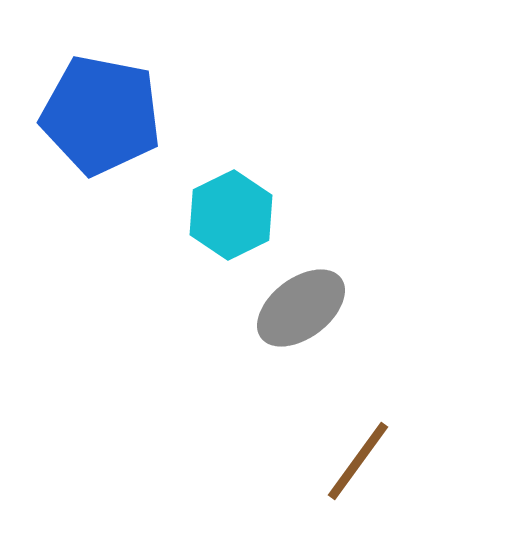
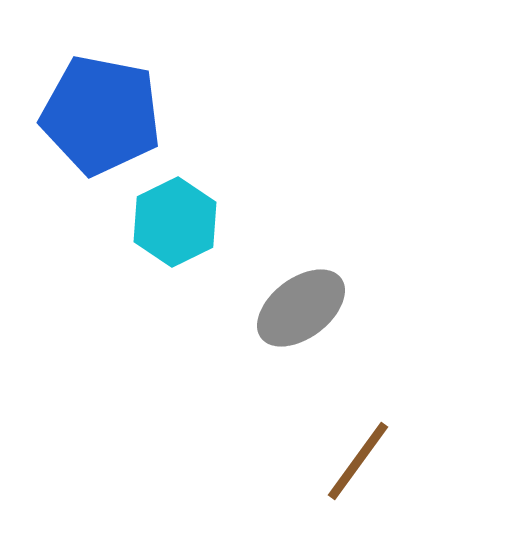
cyan hexagon: moved 56 px left, 7 px down
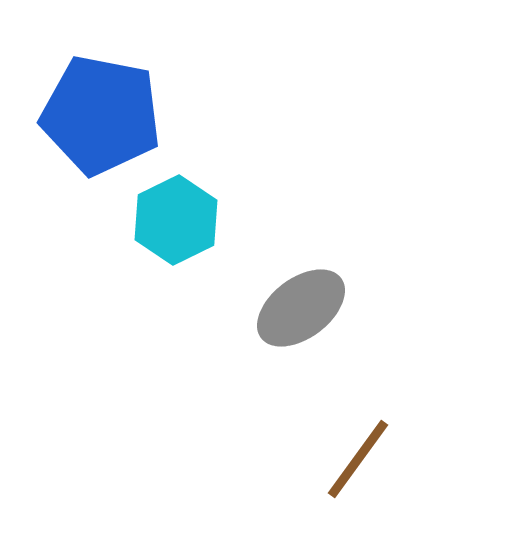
cyan hexagon: moved 1 px right, 2 px up
brown line: moved 2 px up
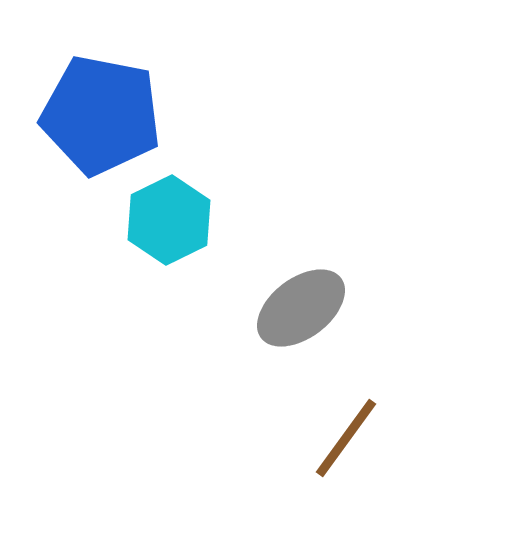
cyan hexagon: moved 7 px left
brown line: moved 12 px left, 21 px up
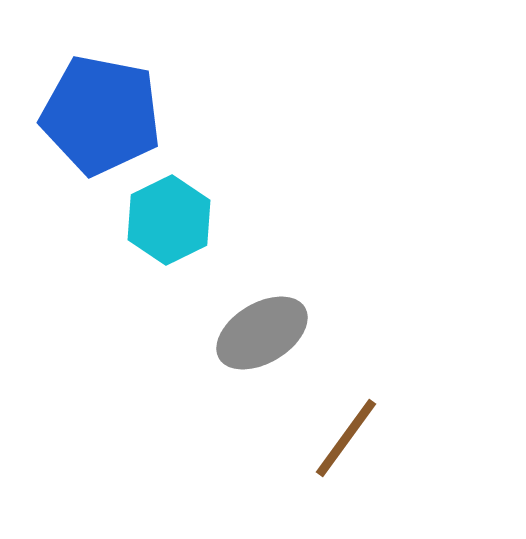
gray ellipse: moved 39 px left, 25 px down; rotated 6 degrees clockwise
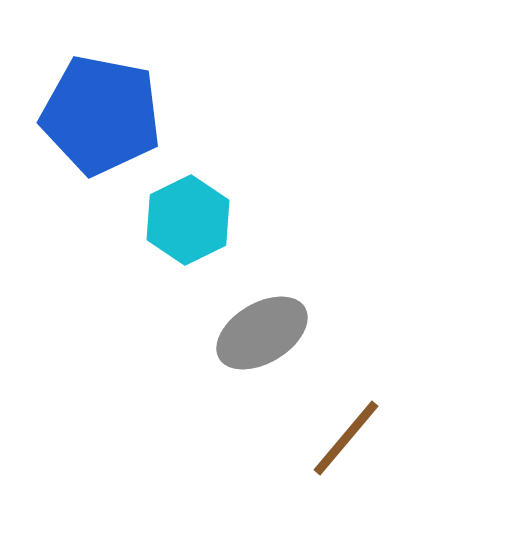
cyan hexagon: moved 19 px right
brown line: rotated 4 degrees clockwise
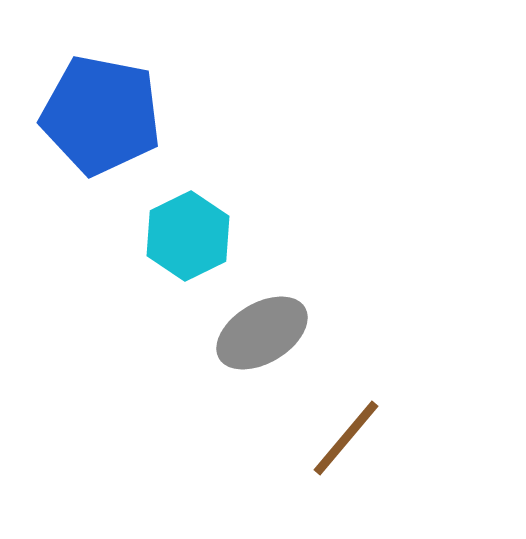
cyan hexagon: moved 16 px down
